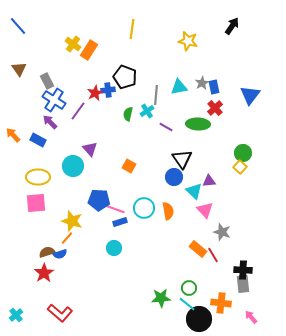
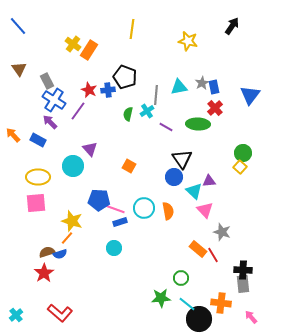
red star at (95, 93): moved 6 px left, 3 px up; rotated 21 degrees counterclockwise
green circle at (189, 288): moved 8 px left, 10 px up
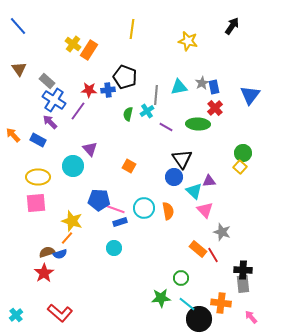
gray rectangle at (47, 81): rotated 21 degrees counterclockwise
red star at (89, 90): rotated 21 degrees counterclockwise
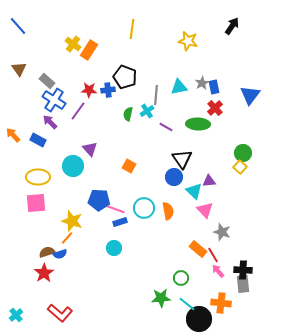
pink arrow at (251, 317): moved 33 px left, 46 px up
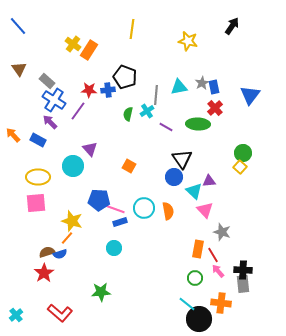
orange rectangle at (198, 249): rotated 60 degrees clockwise
green circle at (181, 278): moved 14 px right
green star at (161, 298): moved 60 px left, 6 px up
